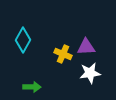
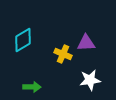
cyan diamond: rotated 30 degrees clockwise
purple triangle: moved 4 px up
white star: moved 7 px down
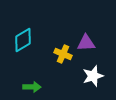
white star: moved 3 px right, 4 px up; rotated 10 degrees counterclockwise
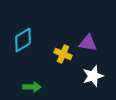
purple triangle: moved 2 px right; rotated 12 degrees clockwise
